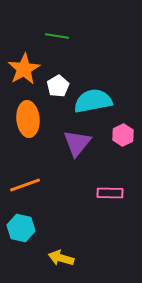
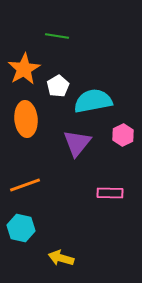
orange ellipse: moved 2 px left
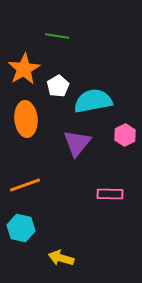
pink hexagon: moved 2 px right
pink rectangle: moved 1 px down
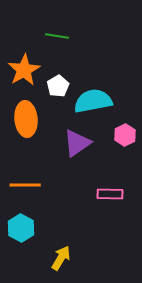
orange star: moved 1 px down
purple triangle: rotated 16 degrees clockwise
orange line: rotated 20 degrees clockwise
cyan hexagon: rotated 16 degrees clockwise
yellow arrow: rotated 105 degrees clockwise
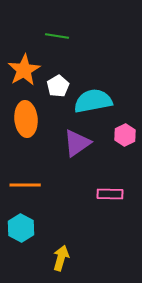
yellow arrow: rotated 15 degrees counterclockwise
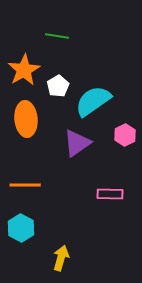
cyan semicircle: rotated 24 degrees counterclockwise
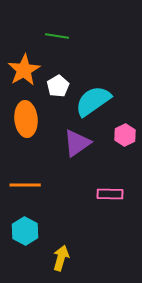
cyan hexagon: moved 4 px right, 3 px down
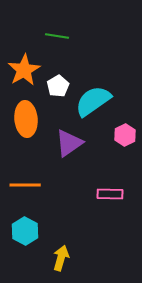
purple triangle: moved 8 px left
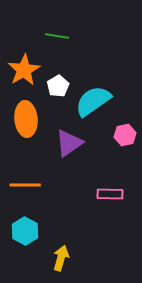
pink hexagon: rotated 15 degrees clockwise
